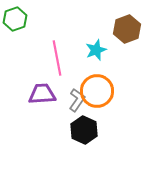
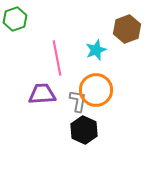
orange circle: moved 1 px left, 1 px up
gray L-shape: moved 1 px right, 1 px down; rotated 25 degrees counterclockwise
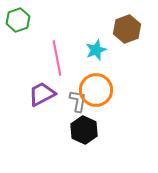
green hexagon: moved 3 px right, 1 px down
purple trapezoid: rotated 24 degrees counterclockwise
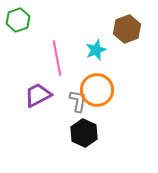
orange circle: moved 1 px right
purple trapezoid: moved 4 px left, 1 px down
black hexagon: moved 3 px down
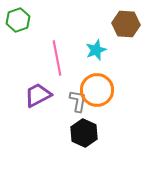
brown hexagon: moved 1 px left, 5 px up; rotated 24 degrees clockwise
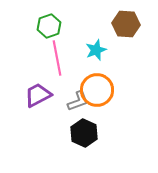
green hexagon: moved 31 px right, 6 px down
gray L-shape: rotated 60 degrees clockwise
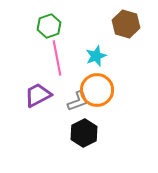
brown hexagon: rotated 12 degrees clockwise
cyan star: moved 6 px down
black hexagon: rotated 8 degrees clockwise
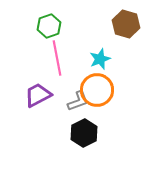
cyan star: moved 4 px right, 3 px down
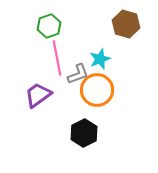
purple trapezoid: rotated 8 degrees counterclockwise
gray L-shape: moved 27 px up
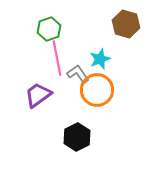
green hexagon: moved 3 px down
gray L-shape: rotated 105 degrees counterclockwise
black hexagon: moved 7 px left, 4 px down
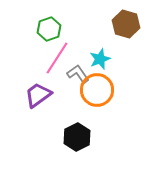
pink line: rotated 44 degrees clockwise
